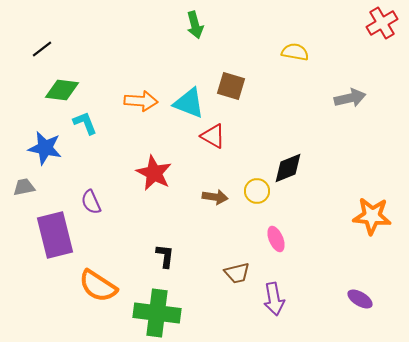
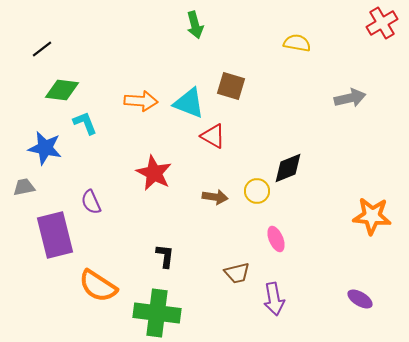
yellow semicircle: moved 2 px right, 9 px up
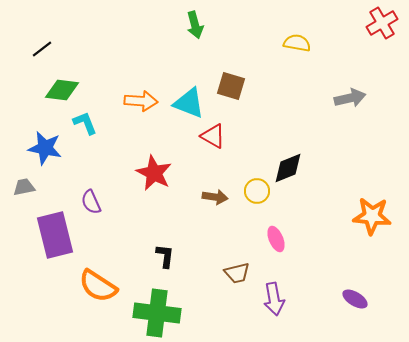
purple ellipse: moved 5 px left
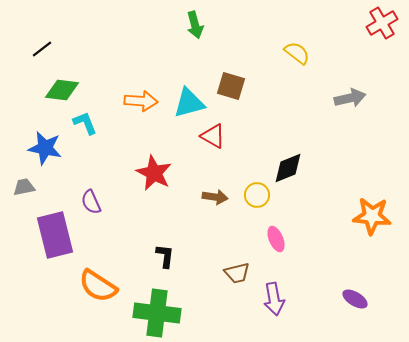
yellow semicircle: moved 10 px down; rotated 28 degrees clockwise
cyan triangle: rotated 36 degrees counterclockwise
yellow circle: moved 4 px down
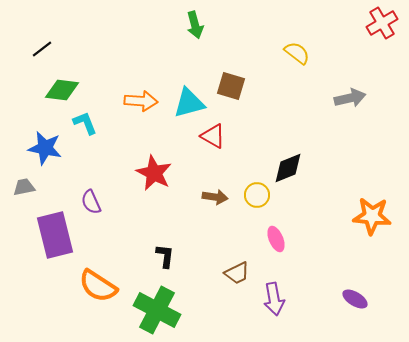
brown trapezoid: rotated 12 degrees counterclockwise
green cross: moved 3 px up; rotated 21 degrees clockwise
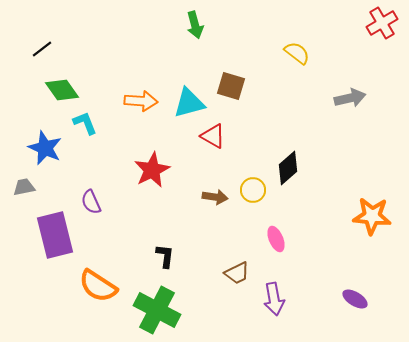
green diamond: rotated 48 degrees clockwise
blue star: rotated 12 degrees clockwise
black diamond: rotated 20 degrees counterclockwise
red star: moved 2 px left, 3 px up; rotated 18 degrees clockwise
yellow circle: moved 4 px left, 5 px up
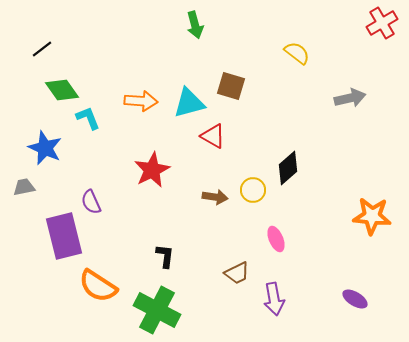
cyan L-shape: moved 3 px right, 5 px up
purple rectangle: moved 9 px right, 1 px down
